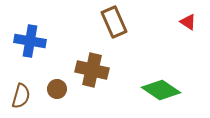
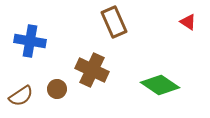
brown cross: rotated 12 degrees clockwise
green diamond: moved 1 px left, 5 px up
brown semicircle: rotated 40 degrees clockwise
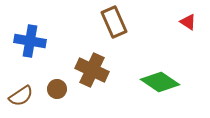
green diamond: moved 3 px up
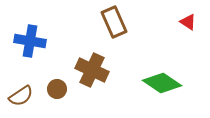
green diamond: moved 2 px right, 1 px down
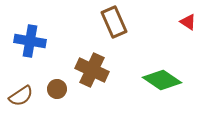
green diamond: moved 3 px up
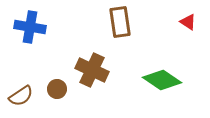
brown rectangle: moved 6 px right; rotated 16 degrees clockwise
blue cross: moved 14 px up
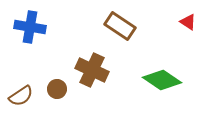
brown rectangle: moved 4 px down; rotated 48 degrees counterclockwise
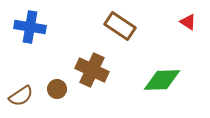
green diamond: rotated 36 degrees counterclockwise
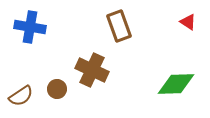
brown rectangle: moved 1 px left; rotated 36 degrees clockwise
green diamond: moved 14 px right, 4 px down
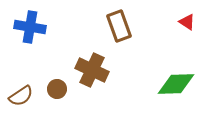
red triangle: moved 1 px left
